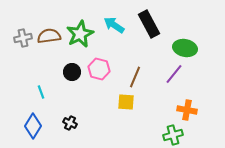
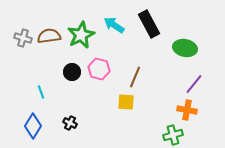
green star: moved 1 px right, 1 px down
gray cross: rotated 30 degrees clockwise
purple line: moved 20 px right, 10 px down
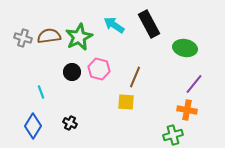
green star: moved 2 px left, 2 px down
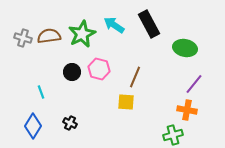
green star: moved 3 px right, 3 px up
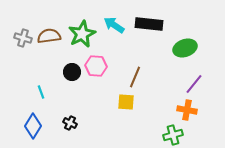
black rectangle: rotated 56 degrees counterclockwise
green ellipse: rotated 30 degrees counterclockwise
pink hexagon: moved 3 px left, 3 px up; rotated 10 degrees counterclockwise
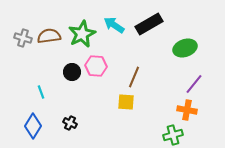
black rectangle: rotated 36 degrees counterclockwise
brown line: moved 1 px left
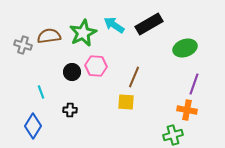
green star: moved 1 px right, 1 px up
gray cross: moved 7 px down
purple line: rotated 20 degrees counterclockwise
black cross: moved 13 px up; rotated 24 degrees counterclockwise
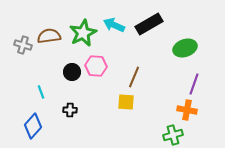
cyan arrow: rotated 10 degrees counterclockwise
blue diamond: rotated 10 degrees clockwise
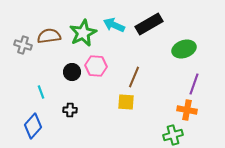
green ellipse: moved 1 px left, 1 px down
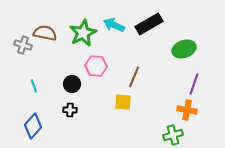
brown semicircle: moved 4 px left, 3 px up; rotated 20 degrees clockwise
black circle: moved 12 px down
cyan line: moved 7 px left, 6 px up
yellow square: moved 3 px left
